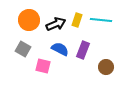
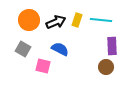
black arrow: moved 2 px up
purple rectangle: moved 29 px right, 4 px up; rotated 24 degrees counterclockwise
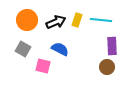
orange circle: moved 2 px left
brown circle: moved 1 px right
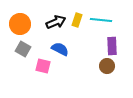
orange circle: moved 7 px left, 4 px down
brown circle: moved 1 px up
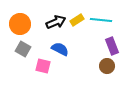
yellow rectangle: rotated 40 degrees clockwise
purple rectangle: rotated 18 degrees counterclockwise
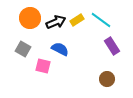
cyan line: rotated 30 degrees clockwise
orange circle: moved 10 px right, 6 px up
purple rectangle: rotated 12 degrees counterclockwise
brown circle: moved 13 px down
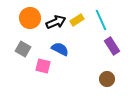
cyan line: rotated 30 degrees clockwise
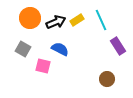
purple rectangle: moved 6 px right
